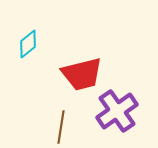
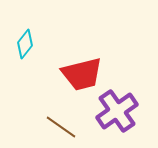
cyan diamond: moved 3 px left; rotated 12 degrees counterclockwise
brown line: rotated 64 degrees counterclockwise
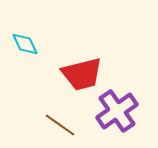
cyan diamond: rotated 64 degrees counterclockwise
brown line: moved 1 px left, 2 px up
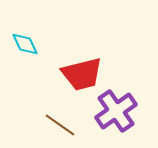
purple cross: moved 1 px left
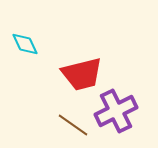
purple cross: rotated 9 degrees clockwise
brown line: moved 13 px right
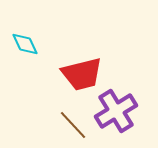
purple cross: rotated 6 degrees counterclockwise
brown line: rotated 12 degrees clockwise
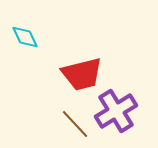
cyan diamond: moved 7 px up
brown line: moved 2 px right, 1 px up
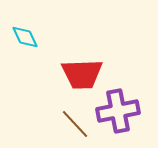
red trapezoid: rotated 12 degrees clockwise
purple cross: moved 2 px right; rotated 21 degrees clockwise
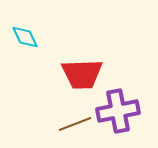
brown line: rotated 68 degrees counterclockwise
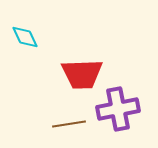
purple cross: moved 2 px up
brown line: moved 6 px left; rotated 12 degrees clockwise
